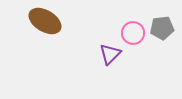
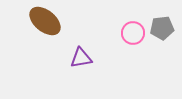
brown ellipse: rotated 8 degrees clockwise
purple triangle: moved 29 px left, 4 px down; rotated 35 degrees clockwise
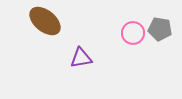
gray pentagon: moved 2 px left, 1 px down; rotated 15 degrees clockwise
